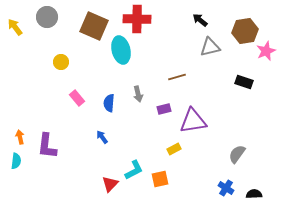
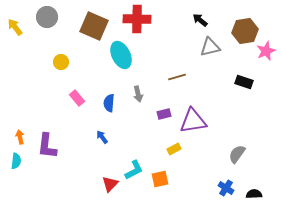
cyan ellipse: moved 5 px down; rotated 12 degrees counterclockwise
purple rectangle: moved 5 px down
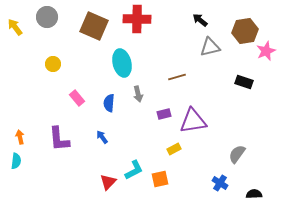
cyan ellipse: moved 1 px right, 8 px down; rotated 12 degrees clockwise
yellow circle: moved 8 px left, 2 px down
purple L-shape: moved 12 px right, 7 px up; rotated 12 degrees counterclockwise
red triangle: moved 2 px left, 2 px up
blue cross: moved 6 px left, 5 px up
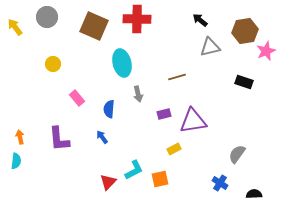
blue semicircle: moved 6 px down
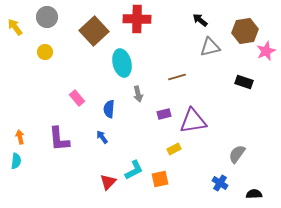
brown square: moved 5 px down; rotated 24 degrees clockwise
yellow circle: moved 8 px left, 12 px up
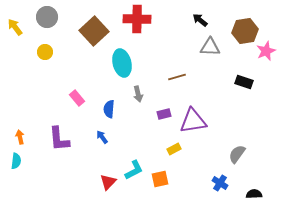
gray triangle: rotated 15 degrees clockwise
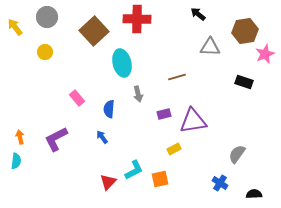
black arrow: moved 2 px left, 6 px up
pink star: moved 1 px left, 3 px down
purple L-shape: moved 3 px left; rotated 68 degrees clockwise
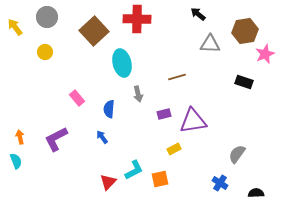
gray triangle: moved 3 px up
cyan semicircle: rotated 28 degrees counterclockwise
black semicircle: moved 2 px right, 1 px up
